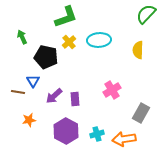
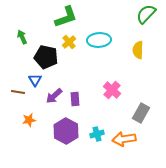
blue triangle: moved 2 px right, 1 px up
pink cross: rotated 18 degrees counterclockwise
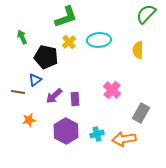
blue triangle: rotated 24 degrees clockwise
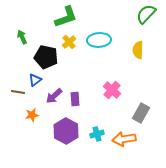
orange star: moved 3 px right, 5 px up
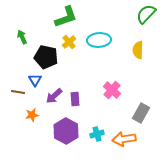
blue triangle: rotated 24 degrees counterclockwise
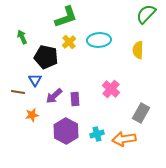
pink cross: moved 1 px left, 1 px up
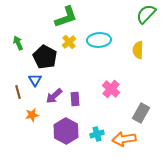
green arrow: moved 4 px left, 6 px down
black pentagon: moved 1 px left; rotated 15 degrees clockwise
brown line: rotated 64 degrees clockwise
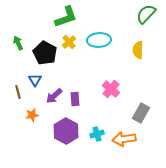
black pentagon: moved 4 px up
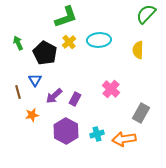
purple rectangle: rotated 32 degrees clockwise
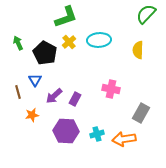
pink cross: rotated 30 degrees counterclockwise
purple hexagon: rotated 25 degrees counterclockwise
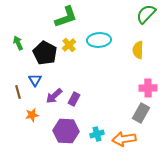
yellow cross: moved 3 px down
pink cross: moved 37 px right, 1 px up; rotated 12 degrees counterclockwise
purple rectangle: moved 1 px left
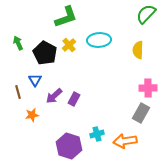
purple hexagon: moved 3 px right, 15 px down; rotated 15 degrees clockwise
orange arrow: moved 1 px right, 2 px down
